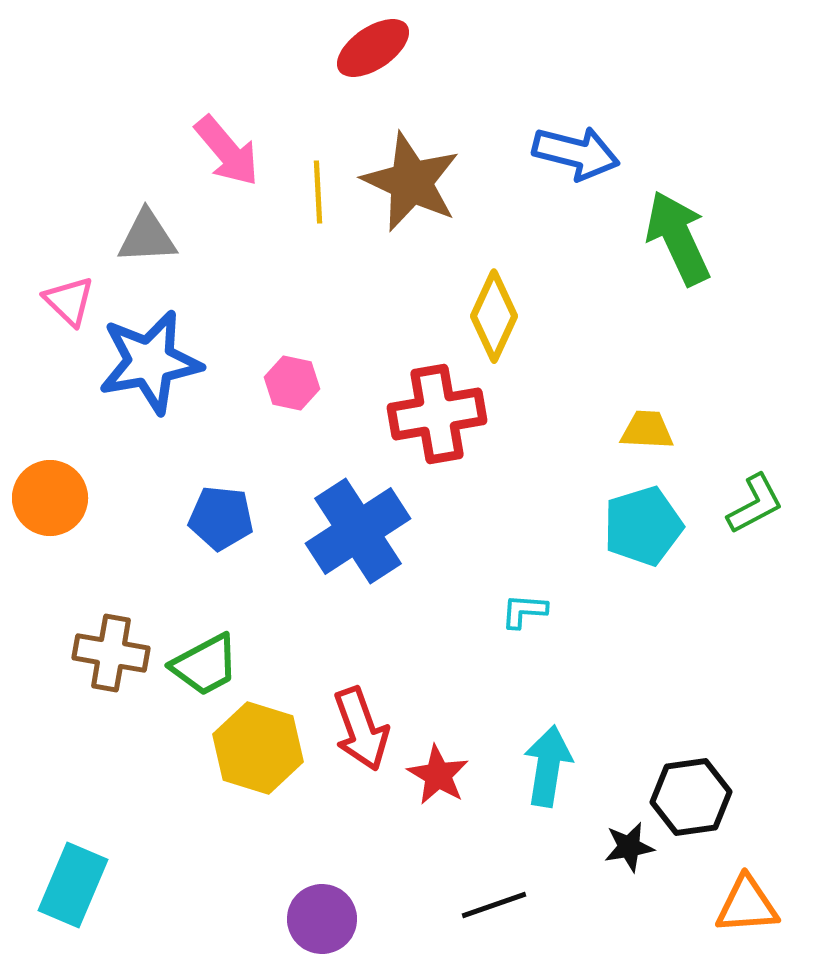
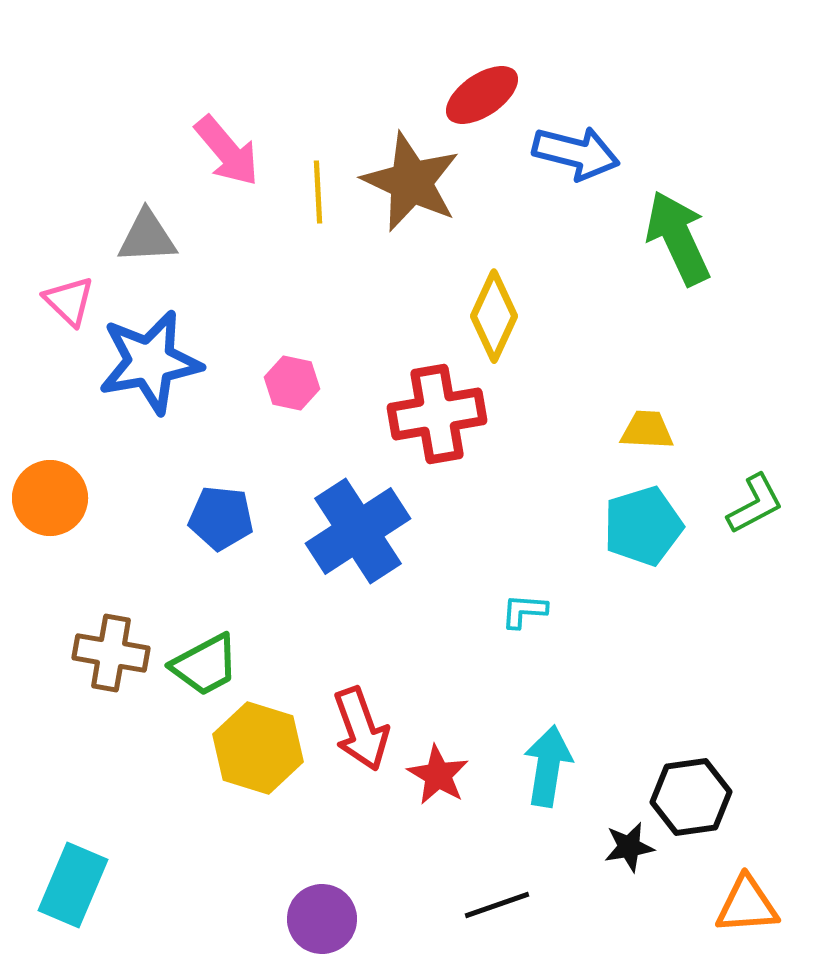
red ellipse: moved 109 px right, 47 px down
black line: moved 3 px right
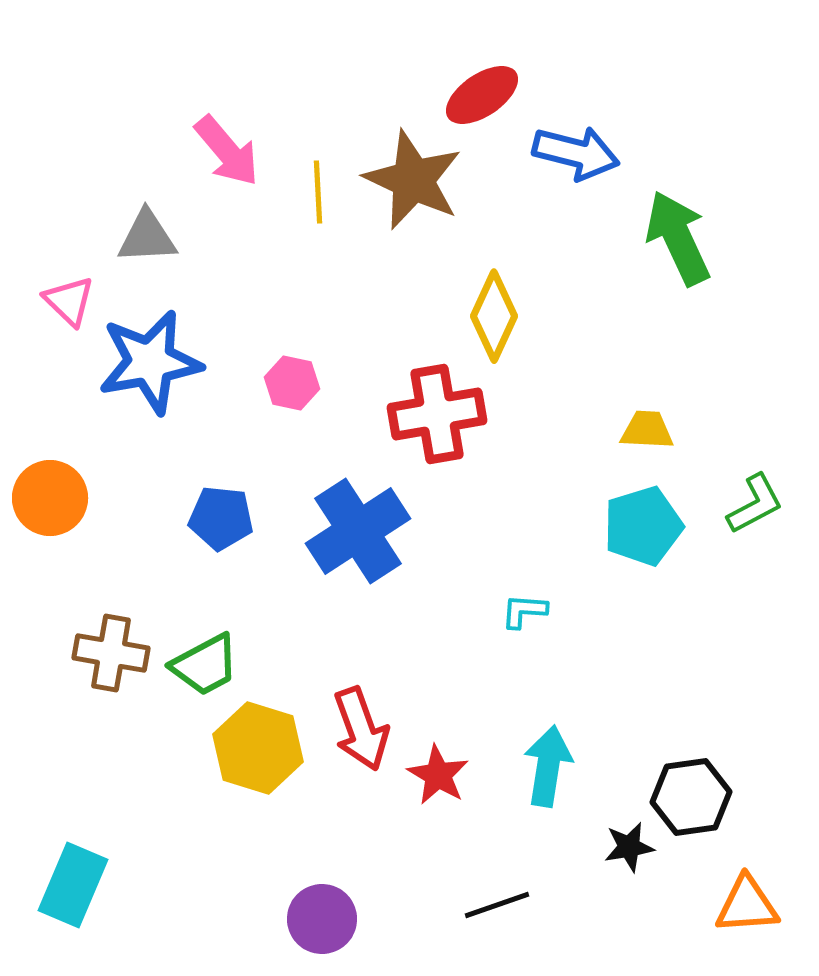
brown star: moved 2 px right, 2 px up
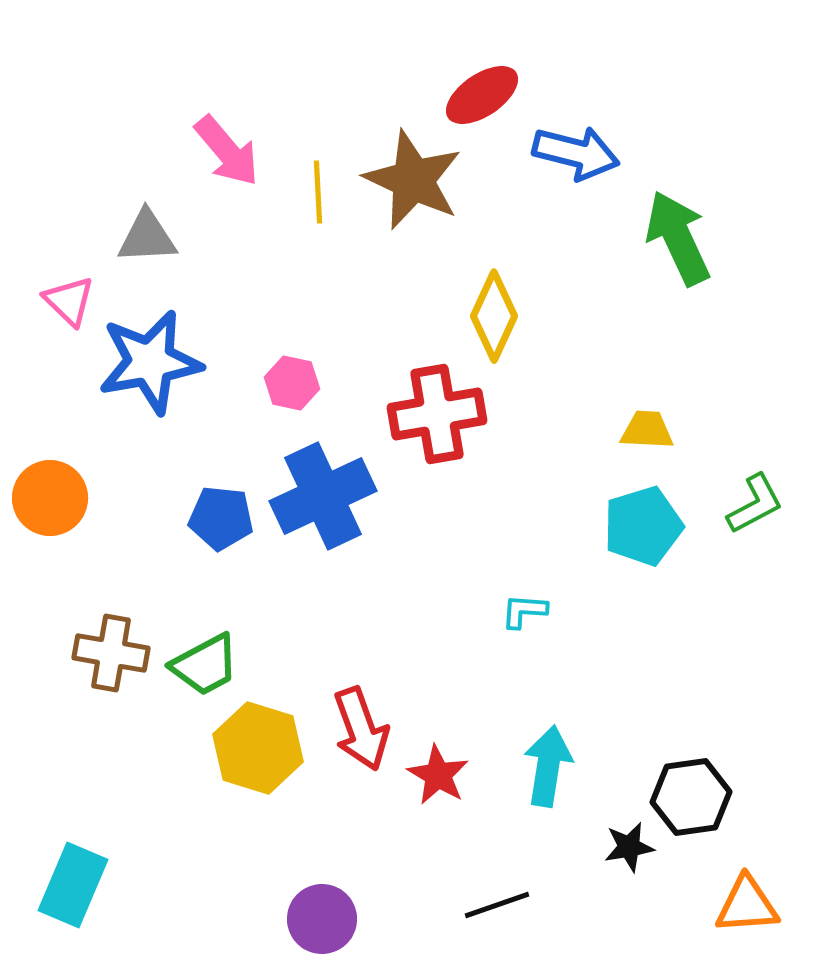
blue cross: moved 35 px left, 35 px up; rotated 8 degrees clockwise
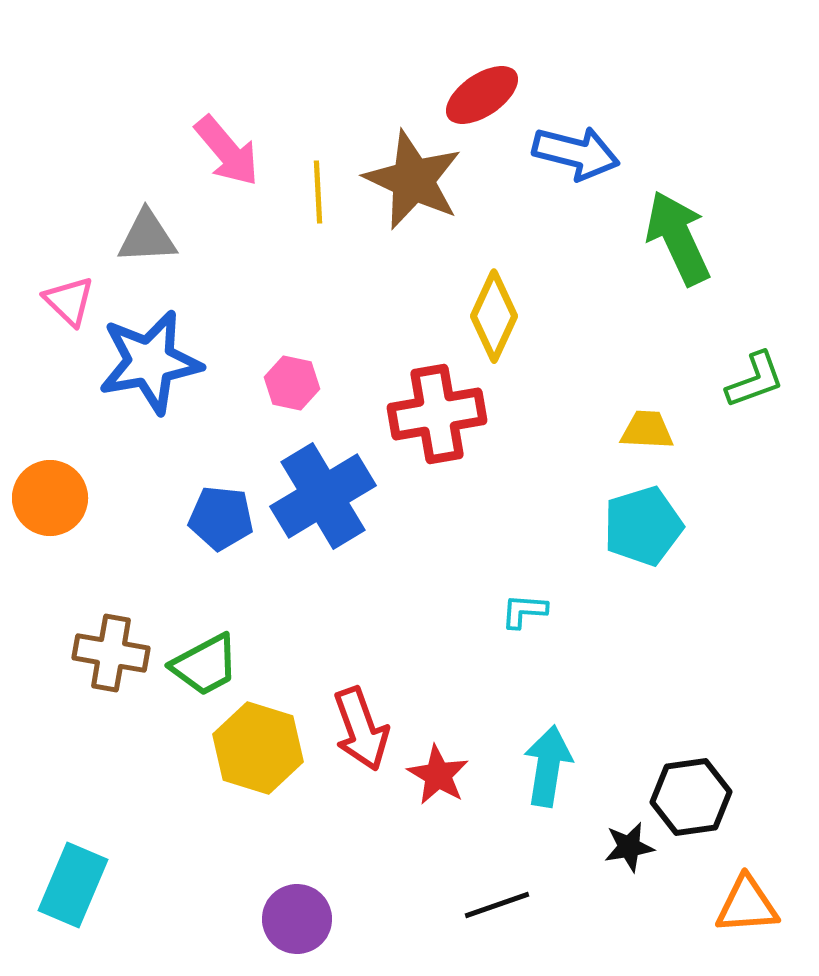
blue cross: rotated 6 degrees counterclockwise
green L-shape: moved 124 px up; rotated 8 degrees clockwise
purple circle: moved 25 px left
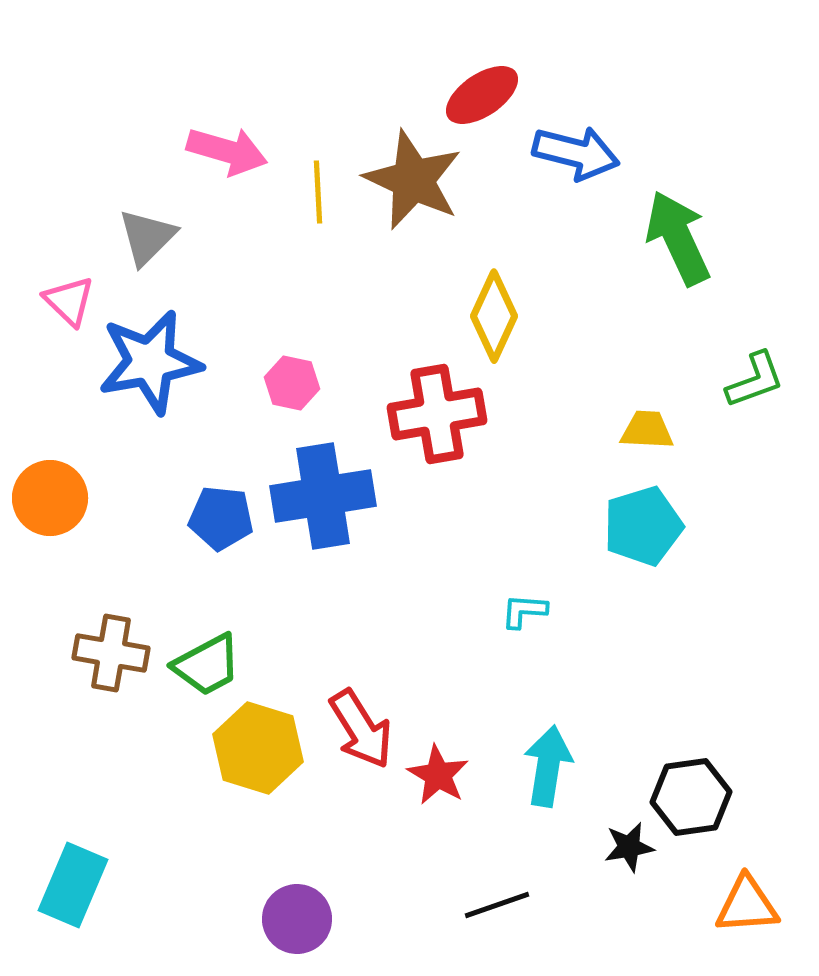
pink arrow: rotated 34 degrees counterclockwise
gray triangle: rotated 42 degrees counterclockwise
blue cross: rotated 22 degrees clockwise
green trapezoid: moved 2 px right
red arrow: rotated 12 degrees counterclockwise
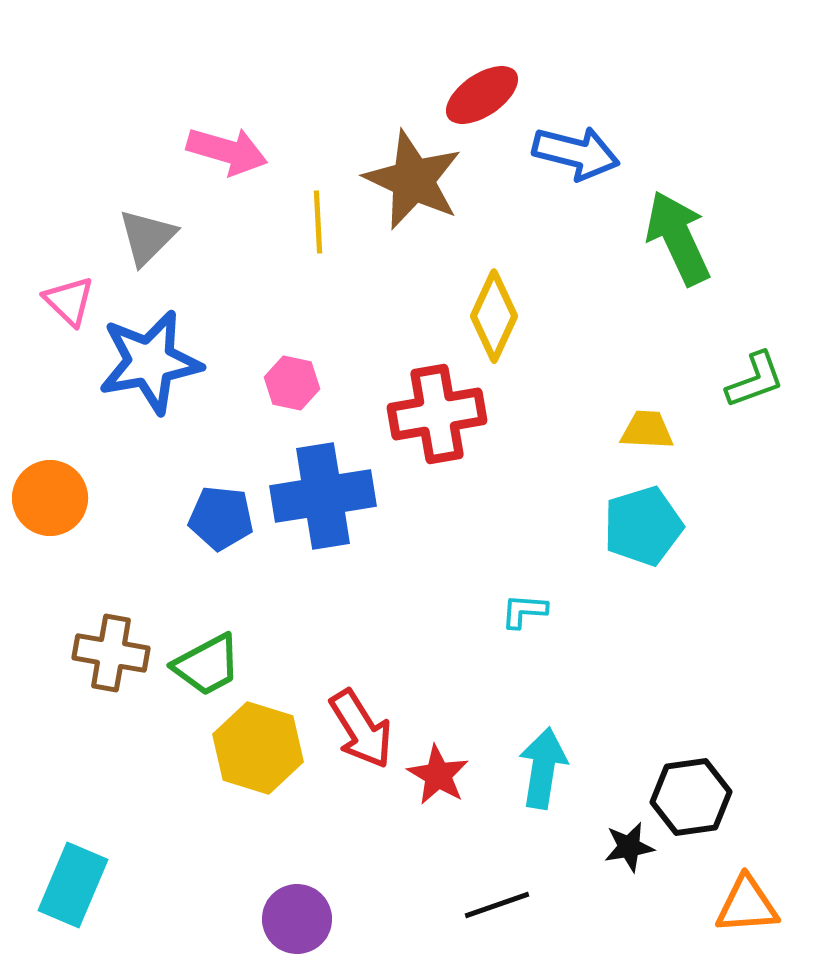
yellow line: moved 30 px down
cyan arrow: moved 5 px left, 2 px down
